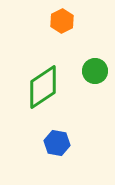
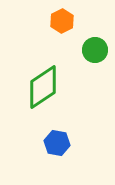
green circle: moved 21 px up
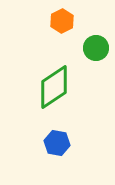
green circle: moved 1 px right, 2 px up
green diamond: moved 11 px right
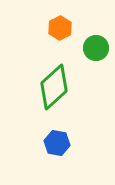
orange hexagon: moved 2 px left, 7 px down
green diamond: rotated 9 degrees counterclockwise
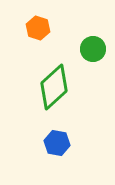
orange hexagon: moved 22 px left; rotated 15 degrees counterclockwise
green circle: moved 3 px left, 1 px down
